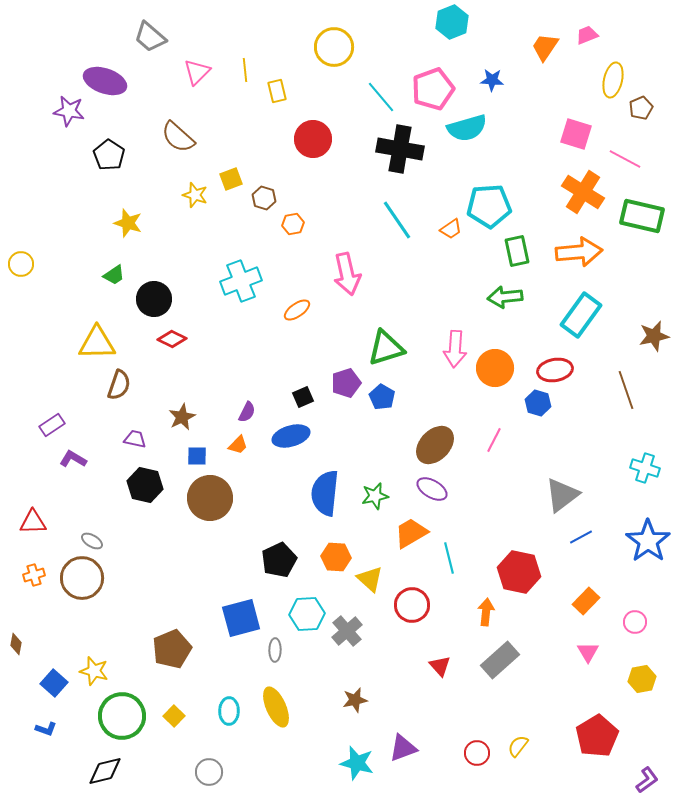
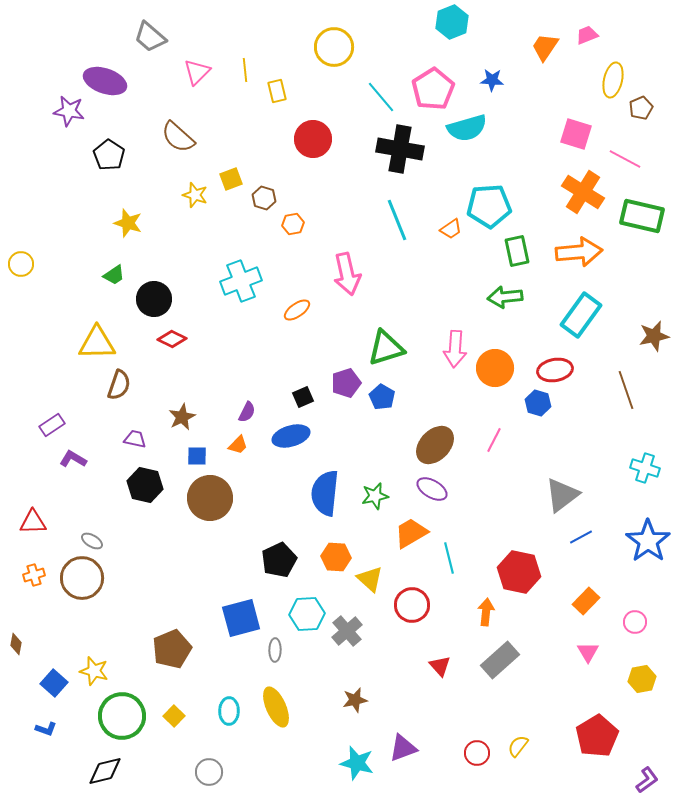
pink pentagon at (433, 89): rotated 12 degrees counterclockwise
cyan line at (397, 220): rotated 12 degrees clockwise
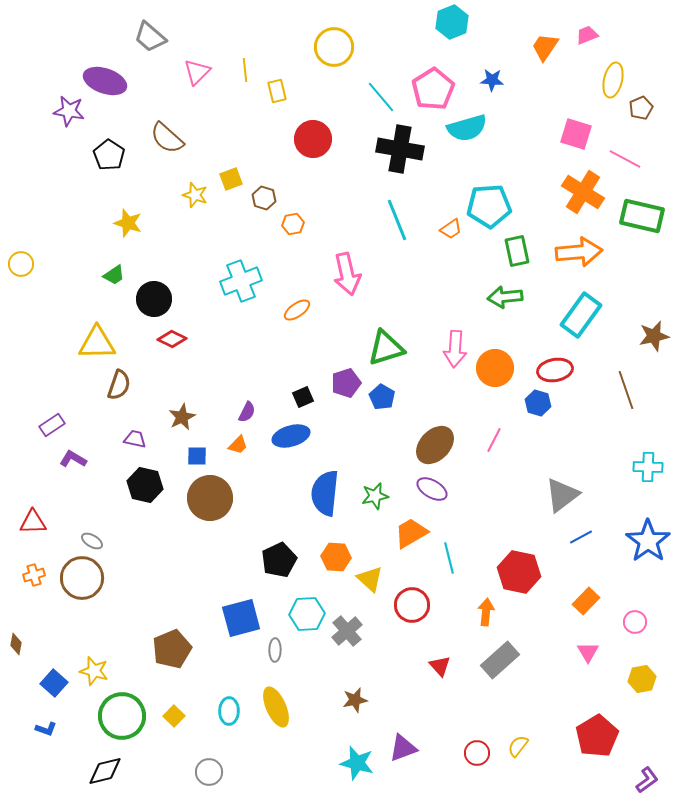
brown semicircle at (178, 137): moved 11 px left, 1 px down
cyan cross at (645, 468): moved 3 px right, 1 px up; rotated 16 degrees counterclockwise
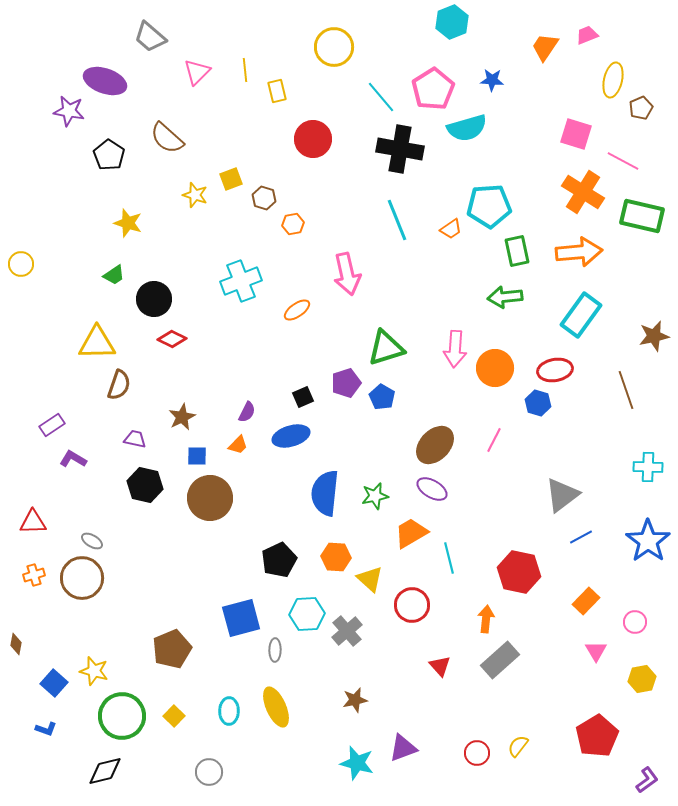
pink line at (625, 159): moved 2 px left, 2 px down
orange arrow at (486, 612): moved 7 px down
pink triangle at (588, 652): moved 8 px right, 1 px up
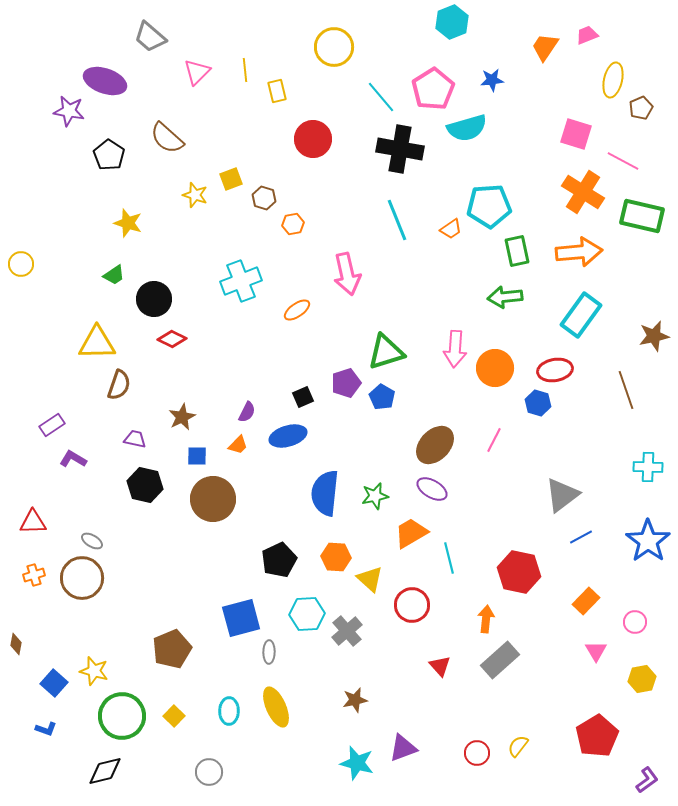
blue star at (492, 80): rotated 10 degrees counterclockwise
green triangle at (386, 348): moved 4 px down
blue ellipse at (291, 436): moved 3 px left
brown circle at (210, 498): moved 3 px right, 1 px down
gray ellipse at (275, 650): moved 6 px left, 2 px down
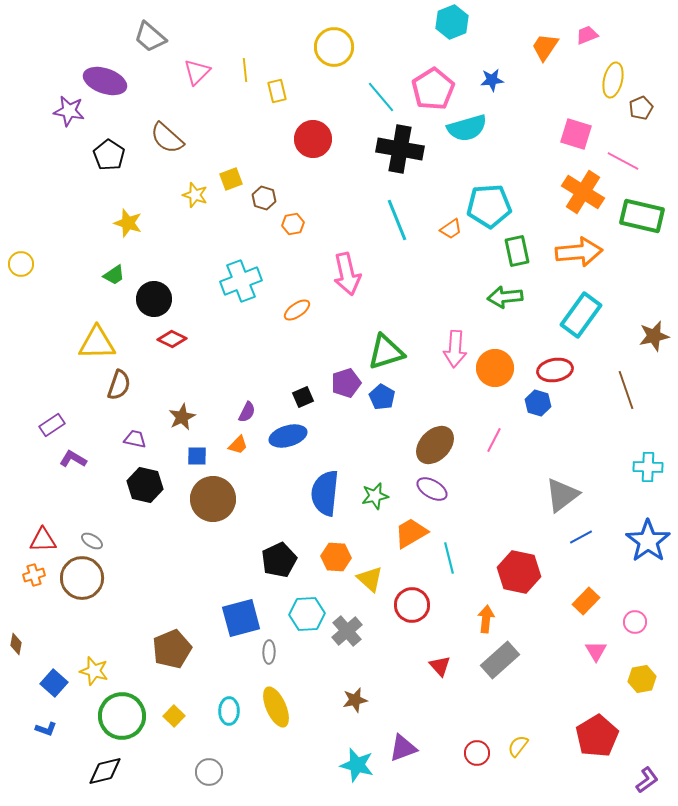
red triangle at (33, 522): moved 10 px right, 18 px down
cyan star at (357, 763): moved 2 px down
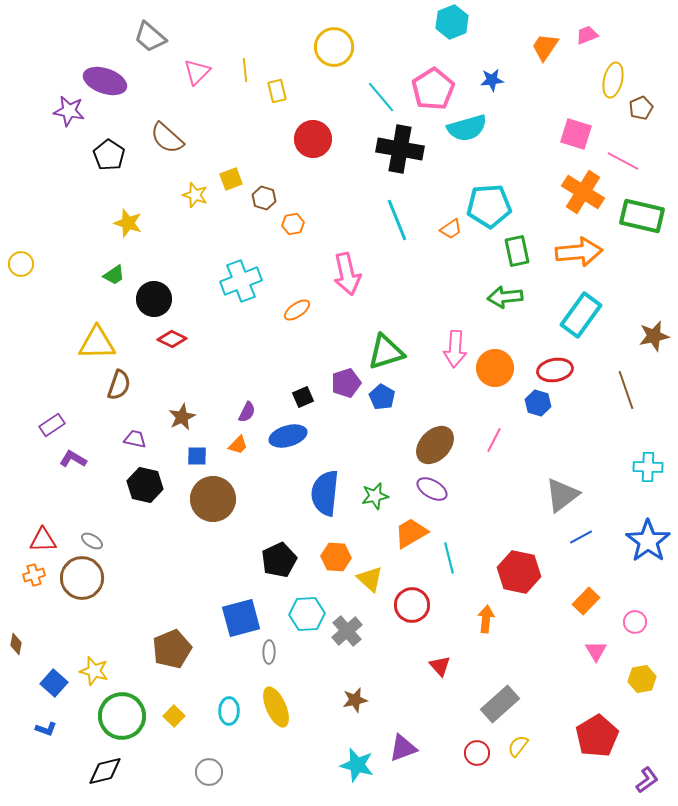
gray rectangle at (500, 660): moved 44 px down
